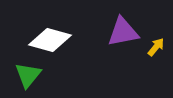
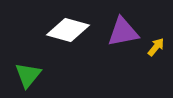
white diamond: moved 18 px right, 10 px up
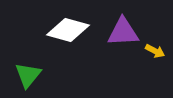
purple triangle: rotated 8 degrees clockwise
yellow arrow: moved 1 px left, 4 px down; rotated 78 degrees clockwise
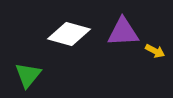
white diamond: moved 1 px right, 4 px down
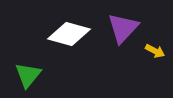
purple triangle: moved 4 px up; rotated 44 degrees counterclockwise
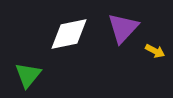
white diamond: rotated 27 degrees counterclockwise
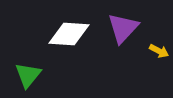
white diamond: rotated 15 degrees clockwise
yellow arrow: moved 4 px right
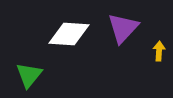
yellow arrow: rotated 114 degrees counterclockwise
green triangle: moved 1 px right
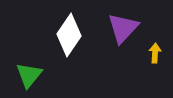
white diamond: moved 1 px down; rotated 60 degrees counterclockwise
yellow arrow: moved 4 px left, 2 px down
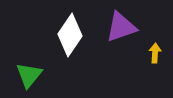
purple triangle: moved 2 px left, 1 px up; rotated 28 degrees clockwise
white diamond: moved 1 px right
